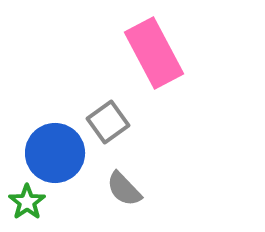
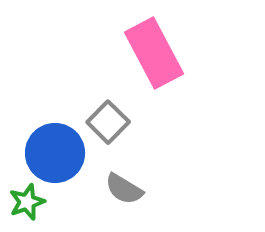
gray square: rotated 9 degrees counterclockwise
gray semicircle: rotated 15 degrees counterclockwise
green star: rotated 15 degrees clockwise
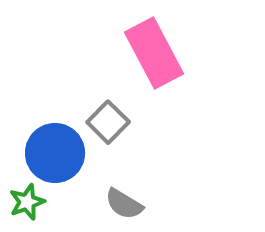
gray semicircle: moved 15 px down
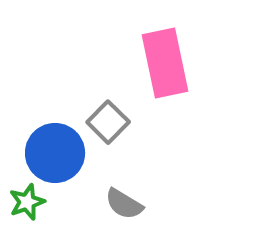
pink rectangle: moved 11 px right, 10 px down; rotated 16 degrees clockwise
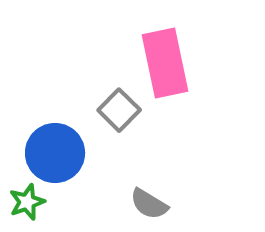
gray square: moved 11 px right, 12 px up
gray semicircle: moved 25 px right
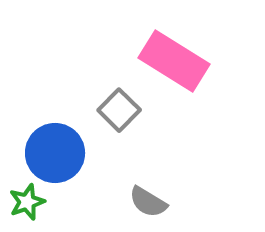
pink rectangle: moved 9 px right, 2 px up; rotated 46 degrees counterclockwise
gray semicircle: moved 1 px left, 2 px up
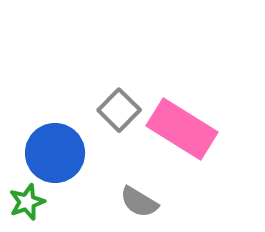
pink rectangle: moved 8 px right, 68 px down
gray semicircle: moved 9 px left
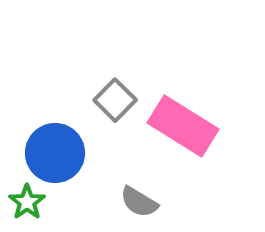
gray square: moved 4 px left, 10 px up
pink rectangle: moved 1 px right, 3 px up
green star: rotated 15 degrees counterclockwise
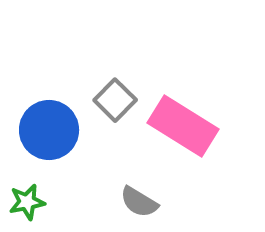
blue circle: moved 6 px left, 23 px up
green star: rotated 24 degrees clockwise
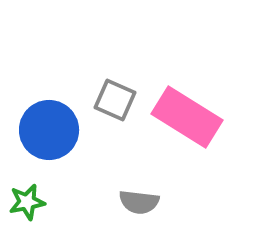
gray square: rotated 21 degrees counterclockwise
pink rectangle: moved 4 px right, 9 px up
gray semicircle: rotated 24 degrees counterclockwise
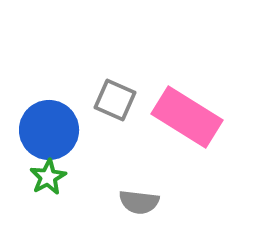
green star: moved 21 px right, 25 px up; rotated 18 degrees counterclockwise
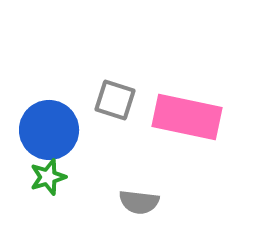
gray square: rotated 6 degrees counterclockwise
pink rectangle: rotated 20 degrees counterclockwise
green star: rotated 12 degrees clockwise
